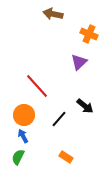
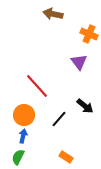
purple triangle: rotated 24 degrees counterclockwise
blue arrow: rotated 40 degrees clockwise
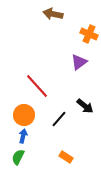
purple triangle: rotated 30 degrees clockwise
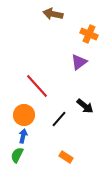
green semicircle: moved 1 px left, 2 px up
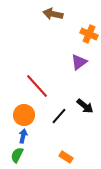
black line: moved 3 px up
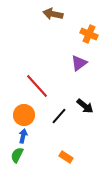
purple triangle: moved 1 px down
